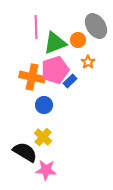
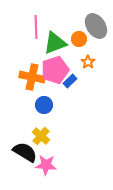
orange circle: moved 1 px right, 1 px up
yellow cross: moved 2 px left, 1 px up
pink star: moved 5 px up
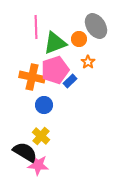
pink star: moved 8 px left
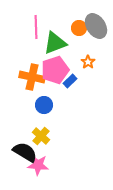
orange circle: moved 11 px up
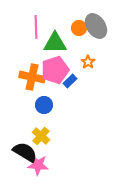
green triangle: rotated 20 degrees clockwise
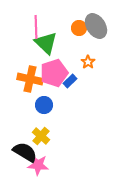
green triangle: moved 9 px left; rotated 45 degrees clockwise
pink pentagon: moved 1 px left, 3 px down
orange cross: moved 2 px left, 2 px down
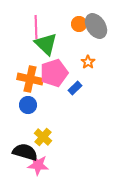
orange circle: moved 4 px up
green triangle: moved 1 px down
blue rectangle: moved 5 px right, 7 px down
blue circle: moved 16 px left
yellow cross: moved 2 px right, 1 px down
black semicircle: rotated 15 degrees counterclockwise
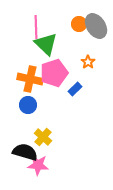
blue rectangle: moved 1 px down
